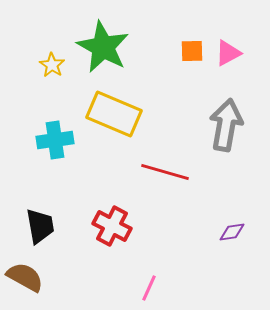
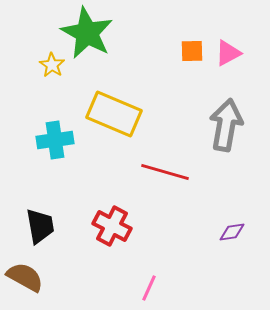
green star: moved 16 px left, 14 px up
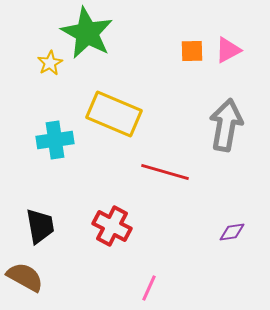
pink triangle: moved 3 px up
yellow star: moved 2 px left, 2 px up; rotated 10 degrees clockwise
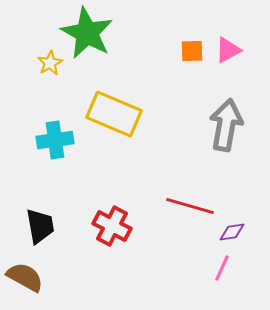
red line: moved 25 px right, 34 px down
pink line: moved 73 px right, 20 px up
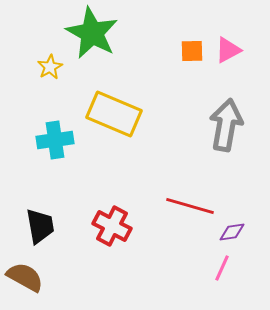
green star: moved 5 px right
yellow star: moved 4 px down
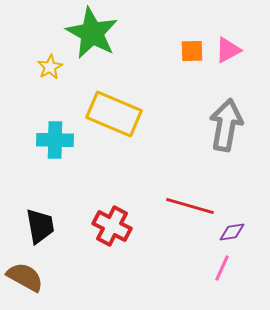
cyan cross: rotated 9 degrees clockwise
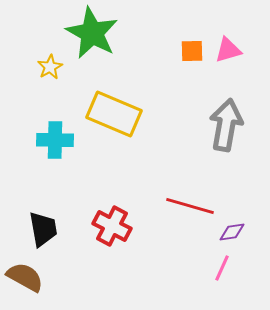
pink triangle: rotated 12 degrees clockwise
black trapezoid: moved 3 px right, 3 px down
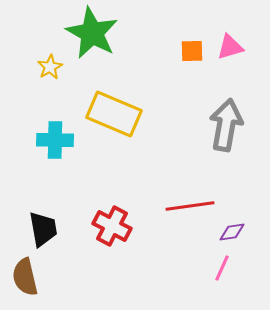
pink triangle: moved 2 px right, 3 px up
red line: rotated 24 degrees counterclockwise
brown semicircle: rotated 132 degrees counterclockwise
